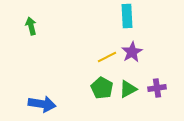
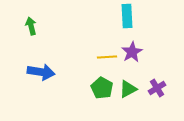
yellow line: rotated 24 degrees clockwise
purple cross: rotated 24 degrees counterclockwise
blue arrow: moved 1 px left, 32 px up
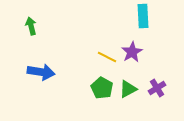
cyan rectangle: moved 16 px right
yellow line: rotated 30 degrees clockwise
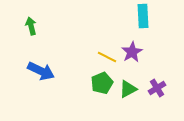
blue arrow: moved 1 px up; rotated 16 degrees clockwise
green pentagon: moved 5 px up; rotated 20 degrees clockwise
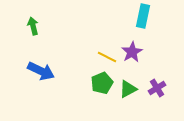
cyan rectangle: rotated 15 degrees clockwise
green arrow: moved 2 px right
